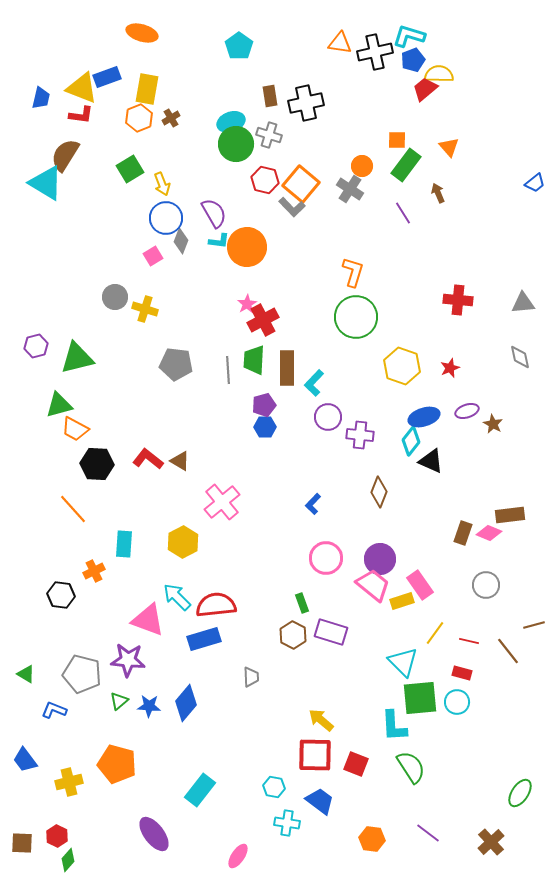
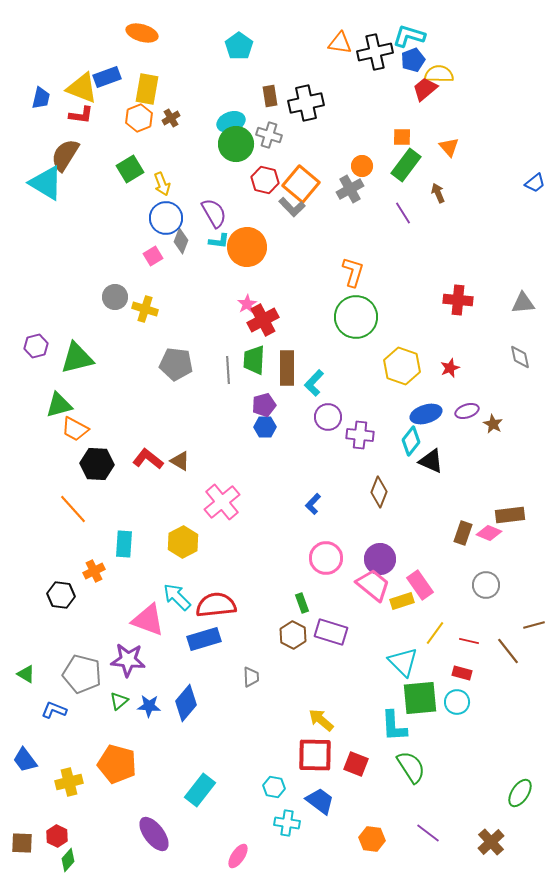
orange square at (397, 140): moved 5 px right, 3 px up
gray cross at (350, 189): rotated 28 degrees clockwise
blue ellipse at (424, 417): moved 2 px right, 3 px up
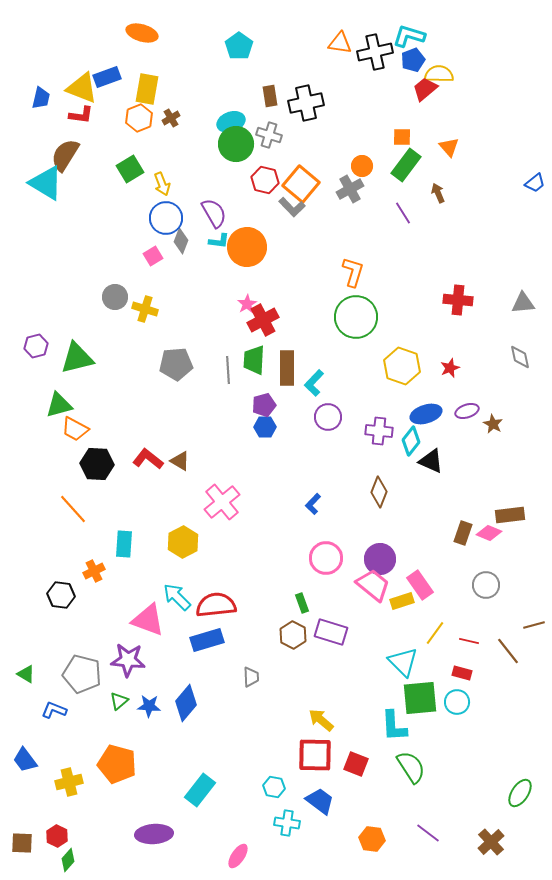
gray pentagon at (176, 364): rotated 12 degrees counterclockwise
purple cross at (360, 435): moved 19 px right, 4 px up
blue rectangle at (204, 639): moved 3 px right, 1 px down
purple ellipse at (154, 834): rotated 57 degrees counterclockwise
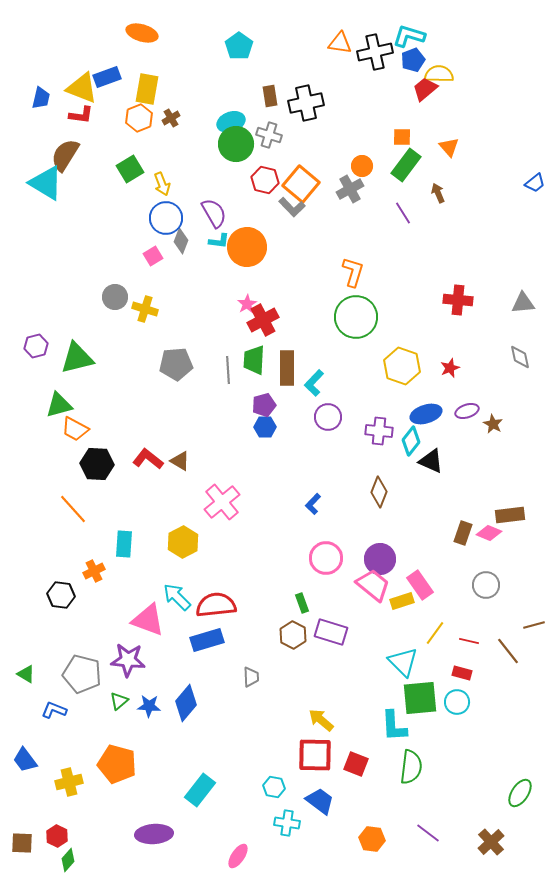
green semicircle at (411, 767): rotated 40 degrees clockwise
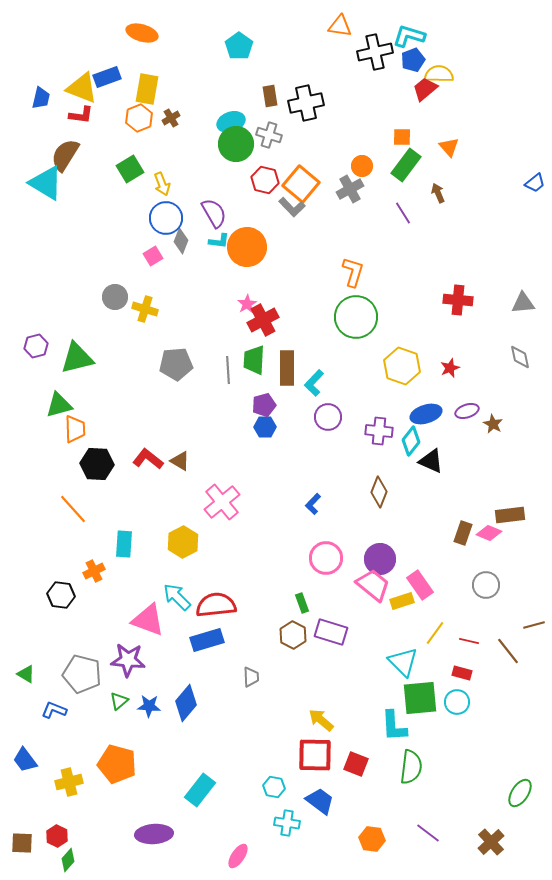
orange triangle at (340, 43): moved 17 px up
orange trapezoid at (75, 429): rotated 120 degrees counterclockwise
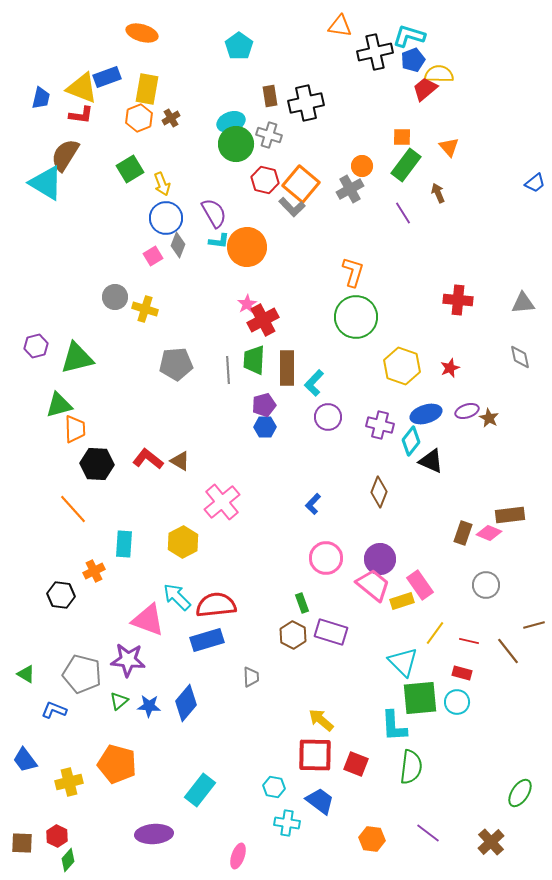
gray diamond at (181, 241): moved 3 px left, 4 px down
brown star at (493, 424): moved 4 px left, 6 px up
purple cross at (379, 431): moved 1 px right, 6 px up; rotated 8 degrees clockwise
pink ellipse at (238, 856): rotated 15 degrees counterclockwise
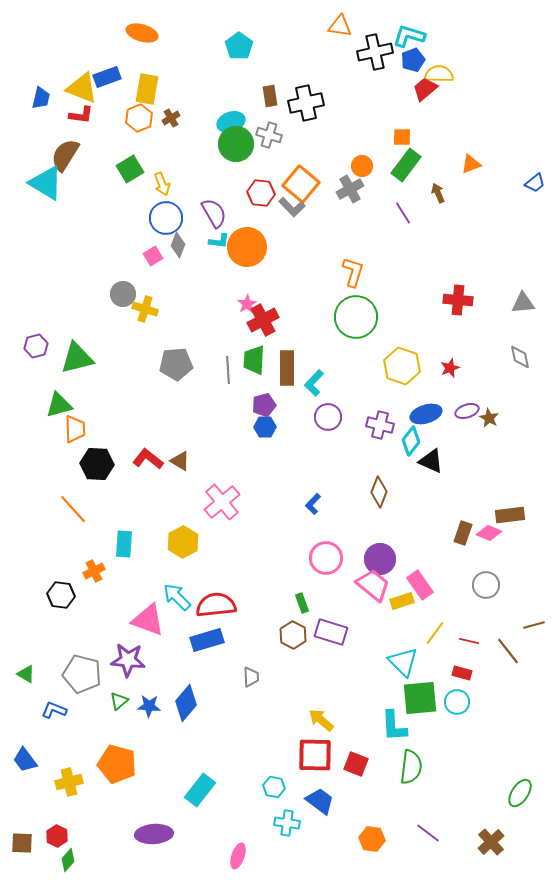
orange triangle at (449, 147): moved 22 px right, 17 px down; rotated 50 degrees clockwise
red hexagon at (265, 180): moved 4 px left, 13 px down; rotated 8 degrees counterclockwise
gray circle at (115, 297): moved 8 px right, 3 px up
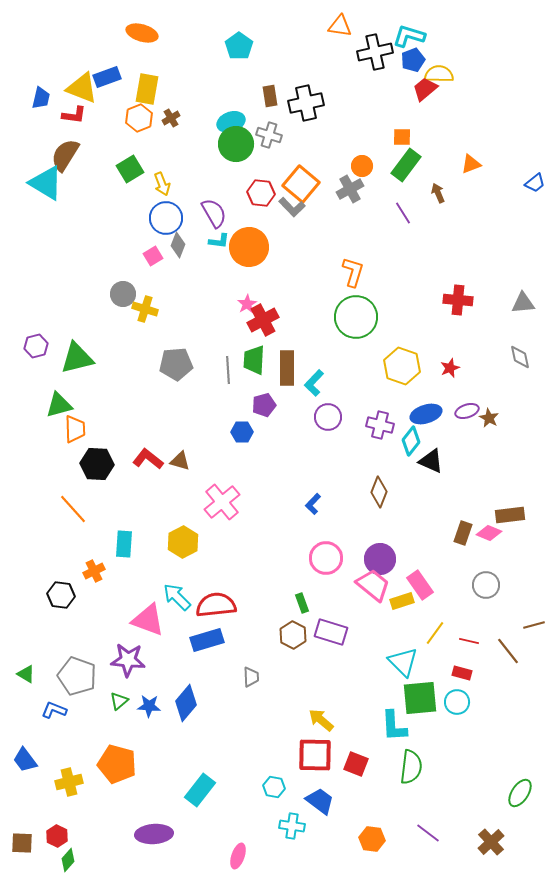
red L-shape at (81, 115): moved 7 px left
orange circle at (247, 247): moved 2 px right
blue hexagon at (265, 427): moved 23 px left, 5 px down
brown triangle at (180, 461): rotated 15 degrees counterclockwise
gray pentagon at (82, 674): moved 5 px left, 2 px down; rotated 6 degrees clockwise
cyan cross at (287, 823): moved 5 px right, 3 px down
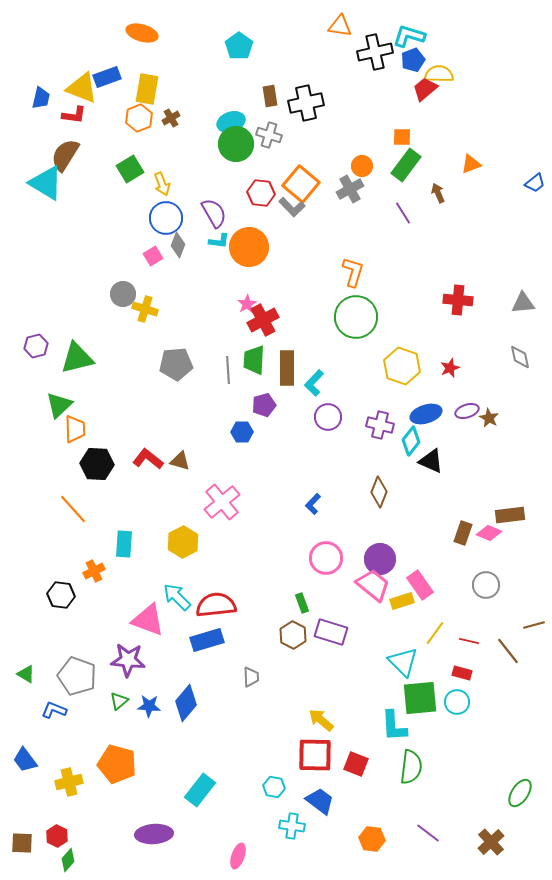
green triangle at (59, 405): rotated 28 degrees counterclockwise
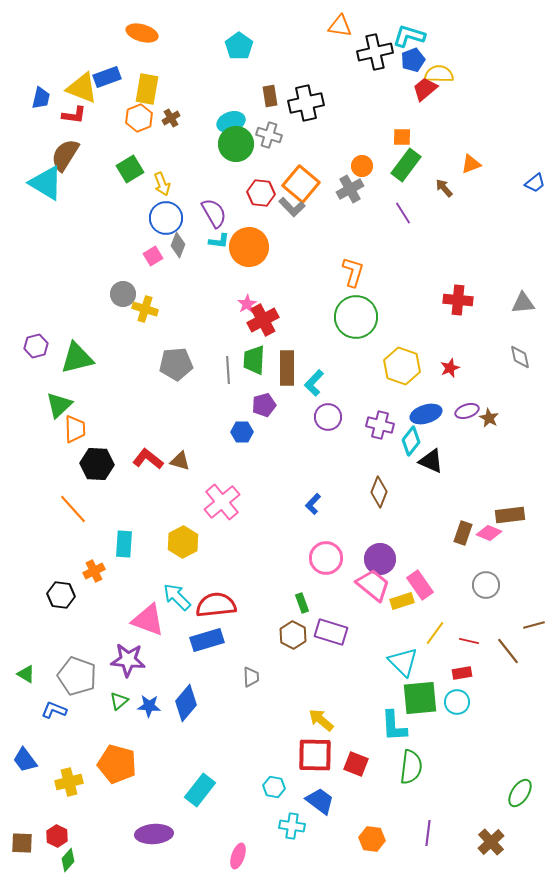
brown arrow at (438, 193): moved 6 px right, 5 px up; rotated 18 degrees counterclockwise
red rectangle at (462, 673): rotated 24 degrees counterclockwise
purple line at (428, 833): rotated 60 degrees clockwise
